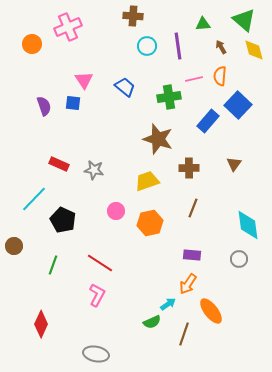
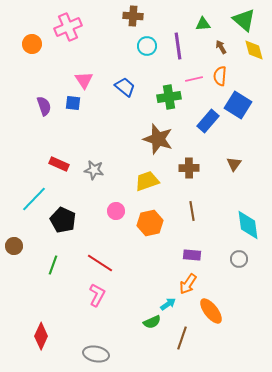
blue square at (238, 105): rotated 12 degrees counterclockwise
brown line at (193, 208): moved 1 px left, 3 px down; rotated 30 degrees counterclockwise
red diamond at (41, 324): moved 12 px down
brown line at (184, 334): moved 2 px left, 4 px down
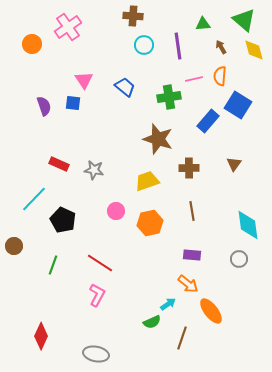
pink cross at (68, 27): rotated 12 degrees counterclockwise
cyan circle at (147, 46): moved 3 px left, 1 px up
orange arrow at (188, 284): rotated 85 degrees counterclockwise
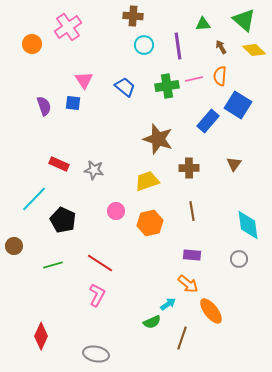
yellow diamond at (254, 50): rotated 30 degrees counterclockwise
green cross at (169, 97): moved 2 px left, 11 px up
green line at (53, 265): rotated 54 degrees clockwise
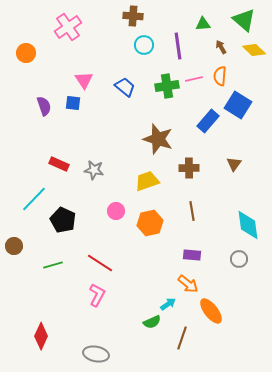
orange circle at (32, 44): moved 6 px left, 9 px down
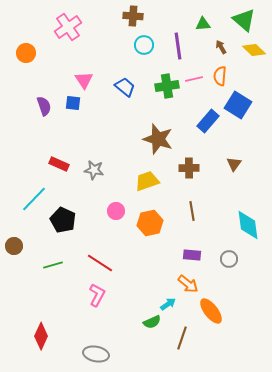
gray circle at (239, 259): moved 10 px left
